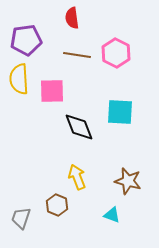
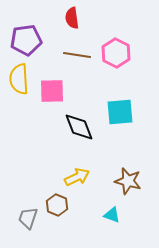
cyan square: rotated 8 degrees counterclockwise
yellow arrow: rotated 85 degrees clockwise
gray trapezoid: moved 7 px right
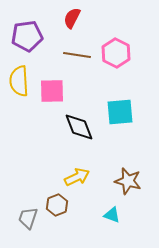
red semicircle: rotated 35 degrees clockwise
purple pentagon: moved 1 px right, 4 px up
yellow semicircle: moved 2 px down
brown hexagon: rotated 15 degrees clockwise
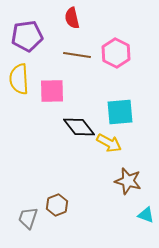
red semicircle: rotated 40 degrees counterclockwise
yellow semicircle: moved 2 px up
black diamond: rotated 16 degrees counterclockwise
yellow arrow: moved 32 px right, 34 px up; rotated 55 degrees clockwise
cyan triangle: moved 34 px right
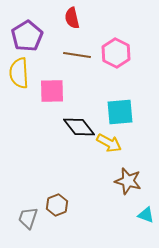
purple pentagon: rotated 24 degrees counterclockwise
yellow semicircle: moved 6 px up
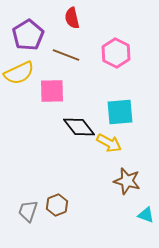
purple pentagon: moved 1 px right, 1 px up
brown line: moved 11 px left; rotated 12 degrees clockwise
yellow semicircle: rotated 112 degrees counterclockwise
brown star: moved 1 px left
gray trapezoid: moved 7 px up
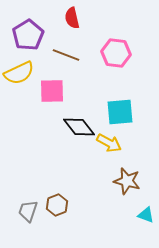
pink hexagon: rotated 20 degrees counterclockwise
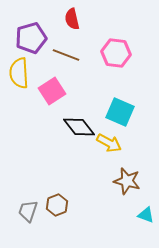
red semicircle: moved 1 px down
purple pentagon: moved 3 px right, 3 px down; rotated 16 degrees clockwise
yellow semicircle: rotated 112 degrees clockwise
pink square: rotated 32 degrees counterclockwise
cyan square: rotated 28 degrees clockwise
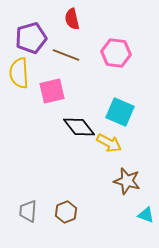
pink square: rotated 20 degrees clockwise
brown hexagon: moved 9 px right, 7 px down
gray trapezoid: rotated 15 degrees counterclockwise
